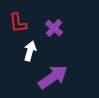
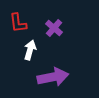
white arrow: moved 1 px up
purple arrow: rotated 24 degrees clockwise
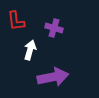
red L-shape: moved 2 px left, 2 px up
purple cross: rotated 24 degrees counterclockwise
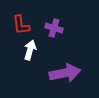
red L-shape: moved 5 px right, 4 px down
purple arrow: moved 12 px right, 4 px up
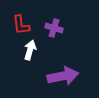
purple arrow: moved 2 px left, 3 px down
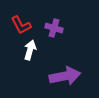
red L-shape: rotated 20 degrees counterclockwise
purple arrow: moved 2 px right
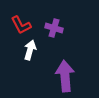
purple arrow: rotated 84 degrees counterclockwise
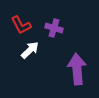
white arrow: rotated 30 degrees clockwise
purple arrow: moved 12 px right, 7 px up
